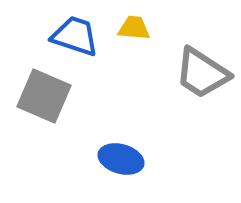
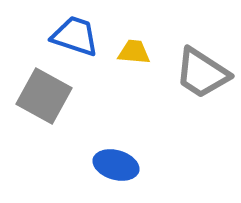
yellow trapezoid: moved 24 px down
gray square: rotated 6 degrees clockwise
blue ellipse: moved 5 px left, 6 px down
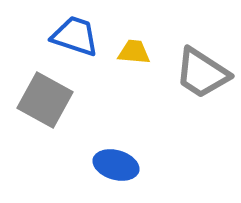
gray square: moved 1 px right, 4 px down
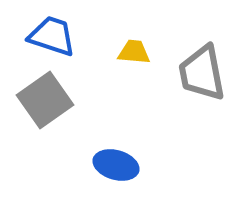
blue trapezoid: moved 23 px left
gray trapezoid: rotated 46 degrees clockwise
gray square: rotated 26 degrees clockwise
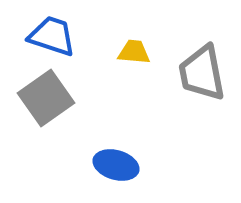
gray square: moved 1 px right, 2 px up
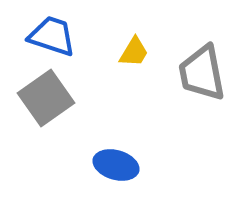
yellow trapezoid: rotated 116 degrees clockwise
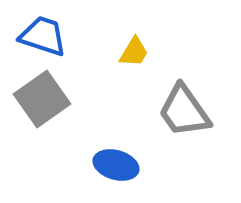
blue trapezoid: moved 9 px left
gray trapezoid: moved 18 px left, 38 px down; rotated 24 degrees counterclockwise
gray square: moved 4 px left, 1 px down
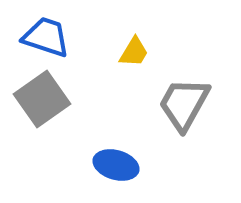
blue trapezoid: moved 3 px right, 1 px down
gray trapezoid: moved 7 px up; rotated 64 degrees clockwise
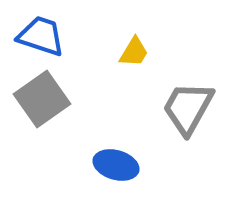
blue trapezoid: moved 5 px left, 1 px up
gray trapezoid: moved 4 px right, 4 px down
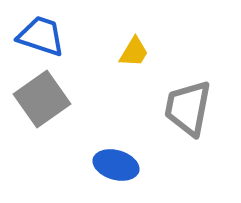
gray trapezoid: rotated 18 degrees counterclockwise
